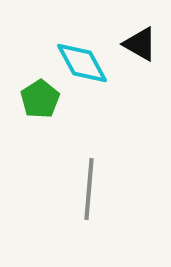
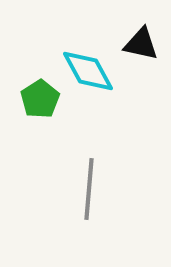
black triangle: moved 1 px right; rotated 18 degrees counterclockwise
cyan diamond: moved 6 px right, 8 px down
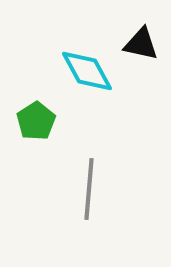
cyan diamond: moved 1 px left
green pentagon: moved 4 px left, 22 px down
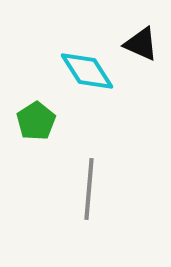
black triangle: rotated 12 degrees clockwise
cyan diamond: rotated 4 degrees counterclockwise
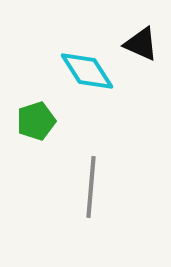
green pentagon: rotated 15 degrees clockwise
gray line: moved 2 px right, 2 px up
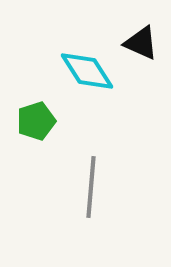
black triangle: moved 1 px up
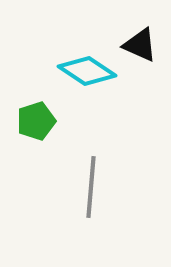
black triangle: moved 1 px left, 2 px down
cyan diamond: rotated 24 degrees counterclockwise
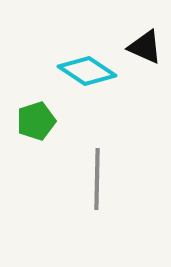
black triangle: moved 5 px right, 2 px down
gray line: moved 6 px right, 8 px up; rotated 4 degrees counterclockwise
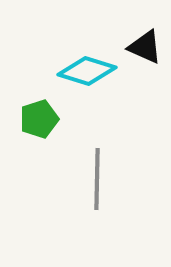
cyan diamond: rotated 16 degrees counterclockwise
green pentagon: moved 3 px right, 2 px up
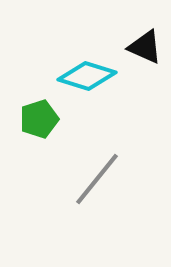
cyan diamond: moved 5 px down
gray line: rotated 38 degrees clockwise
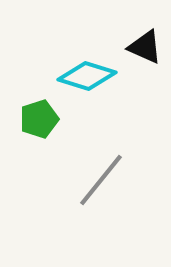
gray line: moved 4 px right, 1 px down
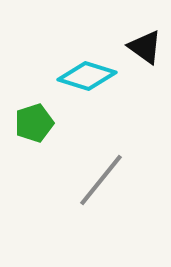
black triangle: rotated 12 degrees clockwise
green pentagon: moved 5 px left, 4 px down
